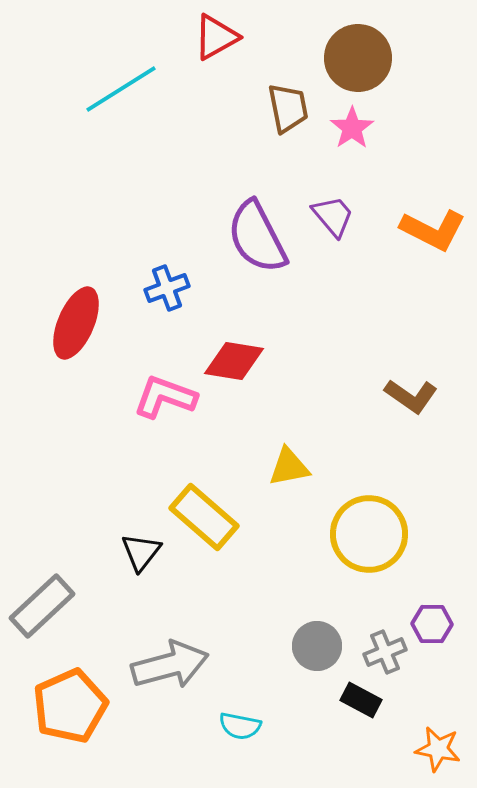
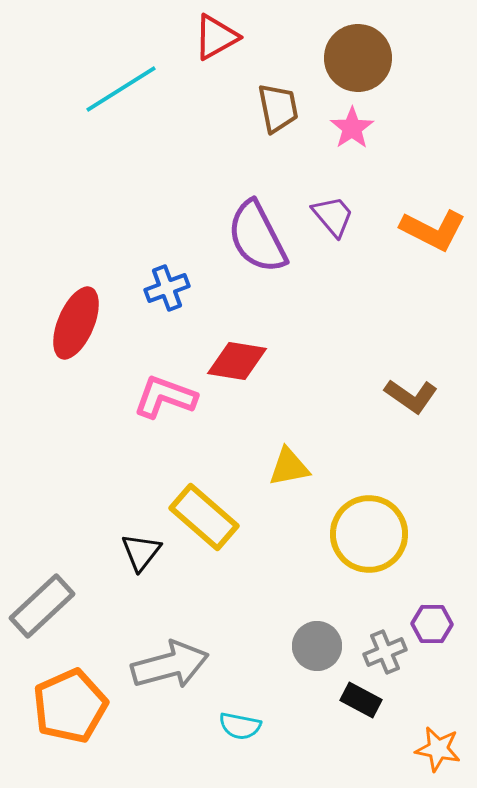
brown trapezoid: moved 10 px left
red diamond: moved 3 px right
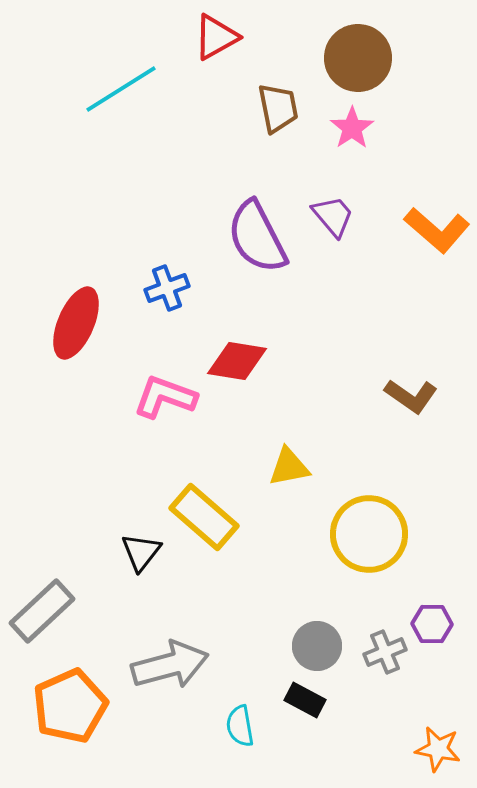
orange L-shape: moved 4 px right; rotated 14 degrees clockwise
gray rectangle: moved 5 px down
black rectangle: moved 56 px left
cyan semicircle: rotated 69 degrees clockwise
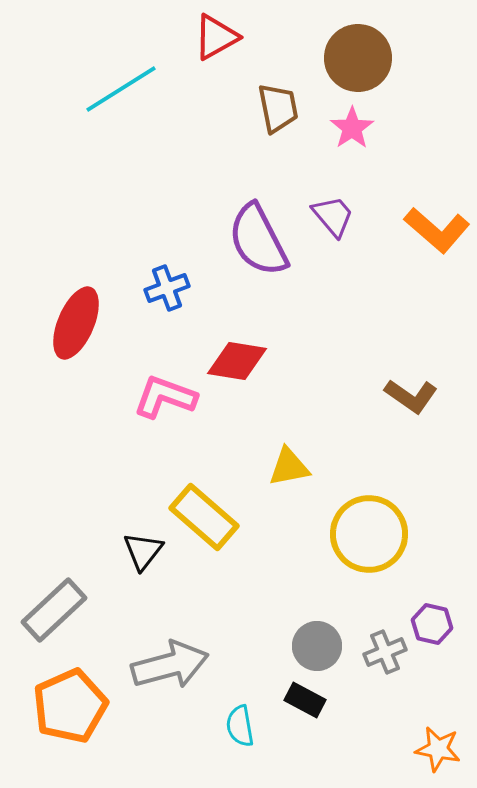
purple semicircle: moved 1 px right, 3 px down
black triangle: moved 2 px right, 1 px up
gray rectangle: moved 12 px right, 1 px up
purple hexagon: rotated 12 degrees clockwise
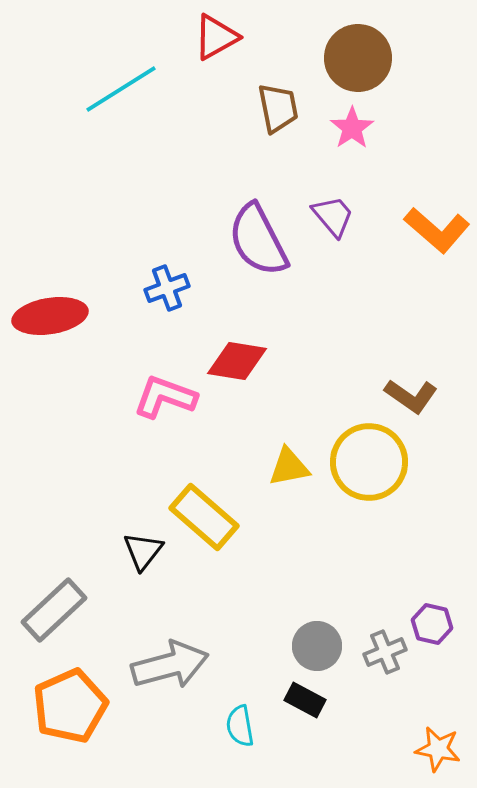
red ellipse: moved 26 px left, 7 px up; rotated 58 degrees clockwise
yellow circle: moved 72 px up
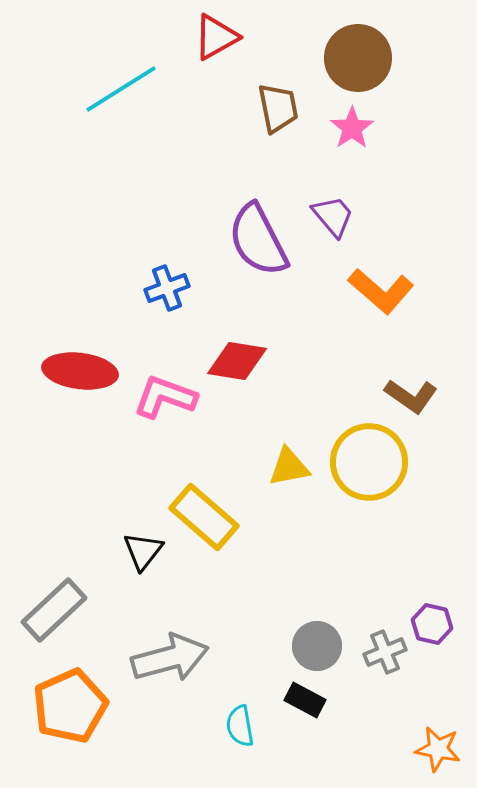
orange L-shape: moved 56 px left, 61 px down
red ellipse: moved 30 px right, 55 px down; rotated 16 degrees clockwise
gray arrow: moved 7 px up
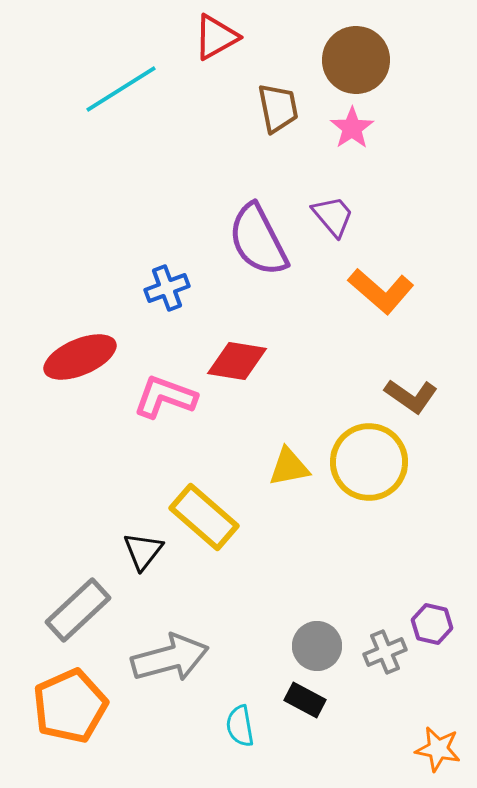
brown circle: moved 2 px left, 2 px down
red ellipse: moved 14 px up; rotated 30 degrees counterclockwise
gray rectangle: moved 24 px right
